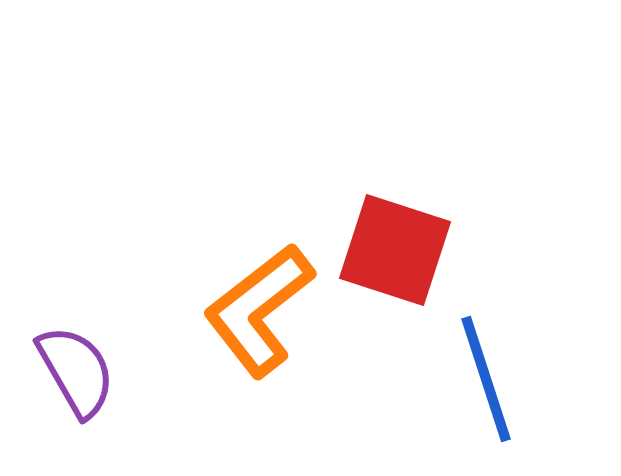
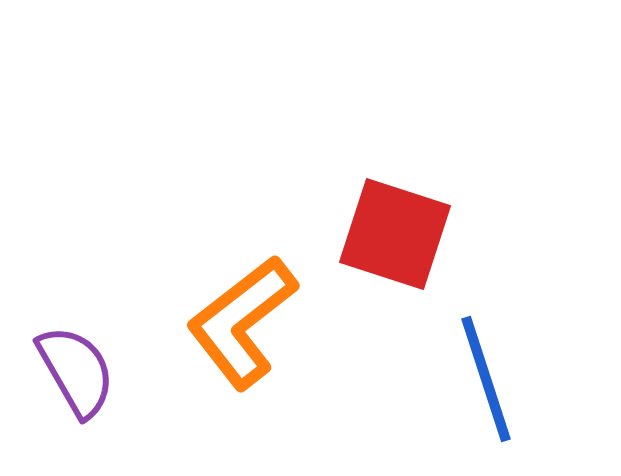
red square: moved 16 px up
orange L-shape: moved 17 px left, 12 px down
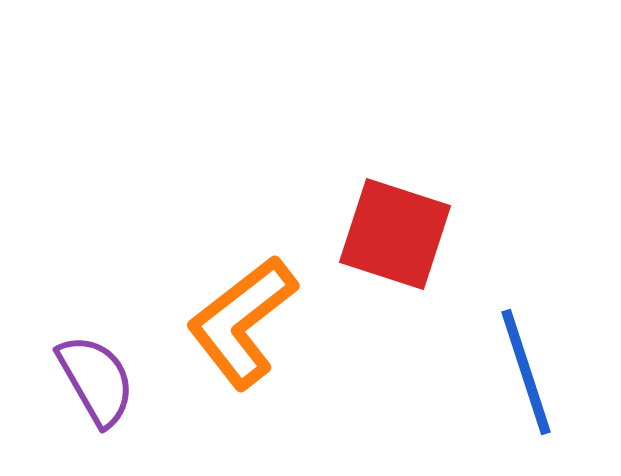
purple semicircle: moved 20 px right, 9 px down
blue line: moved 40 px right, 7 px up
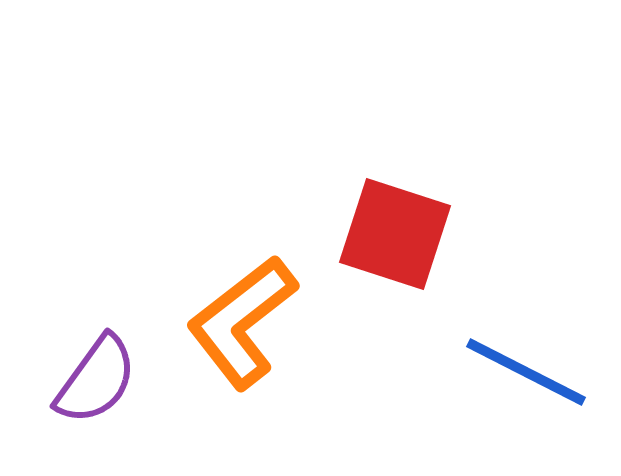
blue line: rotated 45 degrees counterclockwise
purple semicircle: rotated 66 degrees clockwise
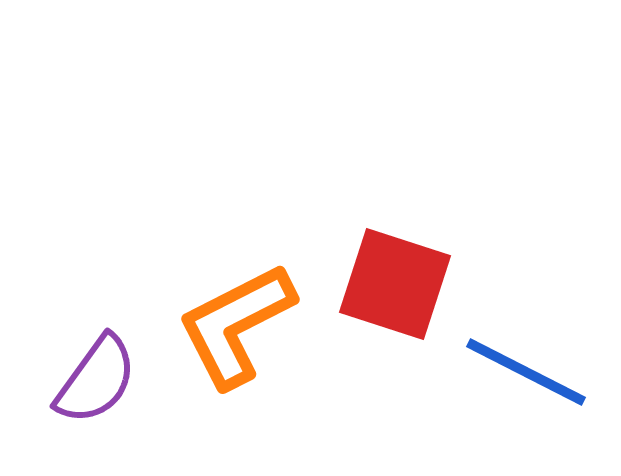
red square: moved 50 px down
orange L-shape: moved 6 px left, 3 px down; rotated 11 degrees clockwise
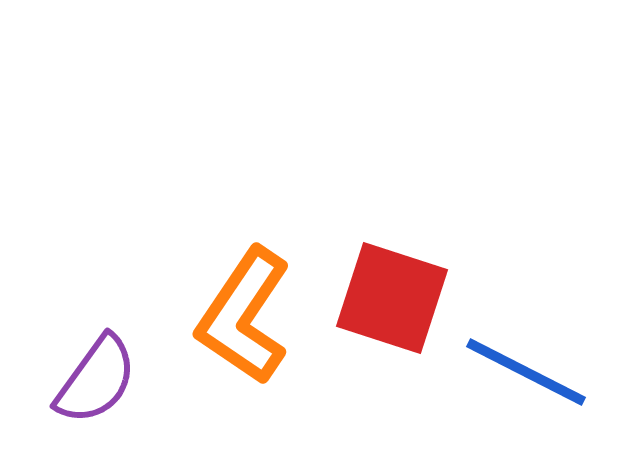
red square: moved 3 px left, 14 px down
orange L-shape: moved 8 px right, 9 px up; rotated 29 degrees counterclockwise
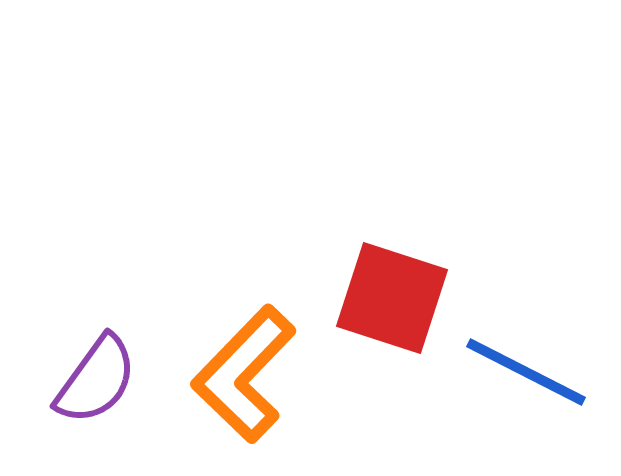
orange L-shape: moved 58 px down; rotated 10 degrees clockwise
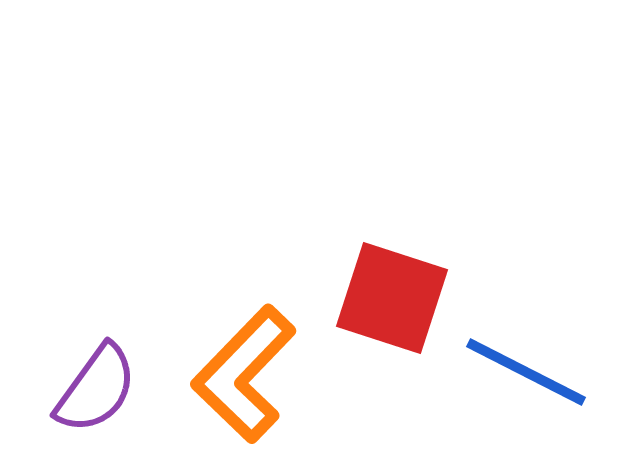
purple semicircle: moved 9 px down
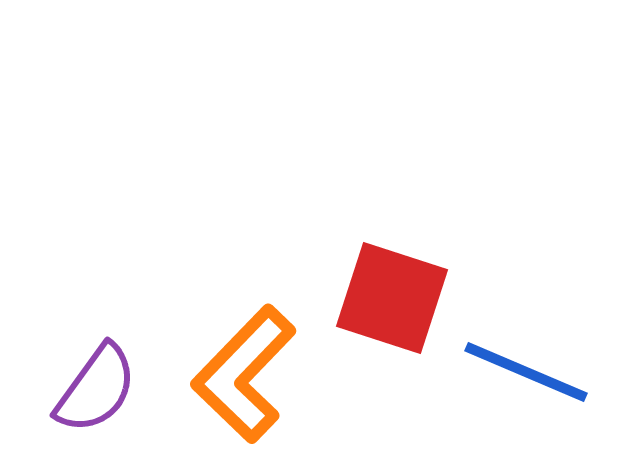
blue line: rotated 4 degrees counterclockwise
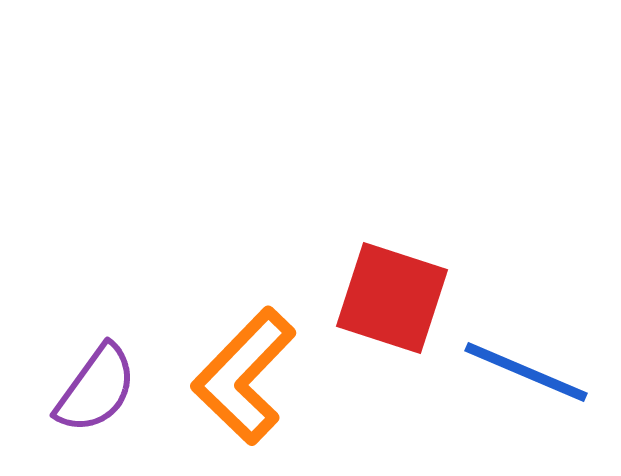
orange L-shape: moved 2 px down
